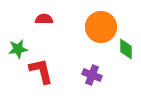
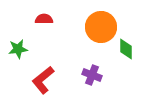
red L-shape: moved 2 px right, 9 px down; rotated 116 degrees counterclockwise
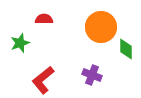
green star: moved 2 px right, 6 px up; rotated 12 degrees counterclockwise
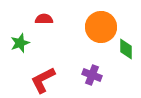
red L-shape: rotated 12 degrees clockwise
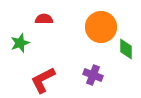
purple cross: moved 1 px right
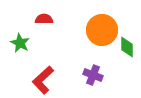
orange circle: moved 1 px right, 3 px down
green star: rotated 24 degrees counterclockwise
green diamond: moved 1 px right, 2 px up
red L-shape: rotated 16 degrees counterclockwise
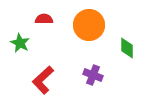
orange circle: moved 13 px left, 5 px up
green diamond: moved 1 px down
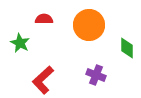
purple cross: moved 3 px right
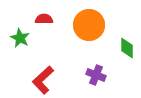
green star: moved 5 px up
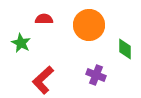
green star: moved 1 px right, 5 px down
green diamond: moved 2 px left, 1 px down
